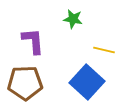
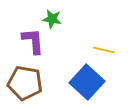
green star: moved 21 px left
brown pentagon: rotated 12 degrees clockwise
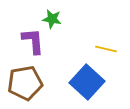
yellow line: moved 2 px right, 1 px up
brown pentagon: rotated 20 degrees counterclockwise
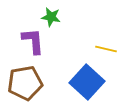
green star: moved 1 px left, 2 px up
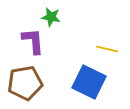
yellow line: moved 1 px right
blue square: moved 2 px right; rotated 16 degrees counterclockwise
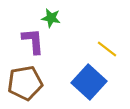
green star: moved 1 px down
yellow line: rotated 25 degrees clockwise
blue square: rotated 16 degrees clockwise
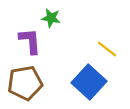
purple L-shape: moved 3 px left
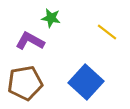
purple L-shape: rotated 56 degrees counterclockwise
yellow line: moved 17 px up
blue square: moved 3 px left
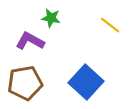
yellow line: moved 3 px right, 7 px up
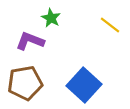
green star: rotated 18 degrees clockwise
purple L-shape: rotated 8 degrees counterclockwise
blue square: moved 2 px left, 3 px down
